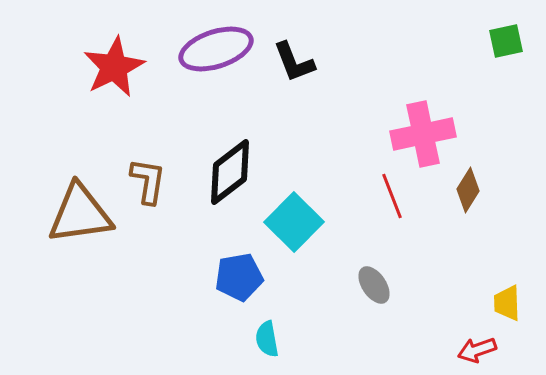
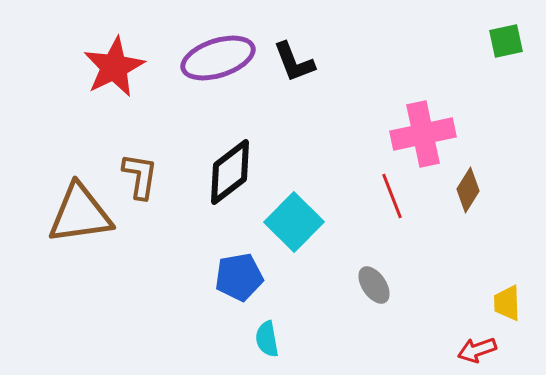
purple ellipse: moved 2 px right, 9 px down
brown L-shape: moved 8 px left, 5 px up
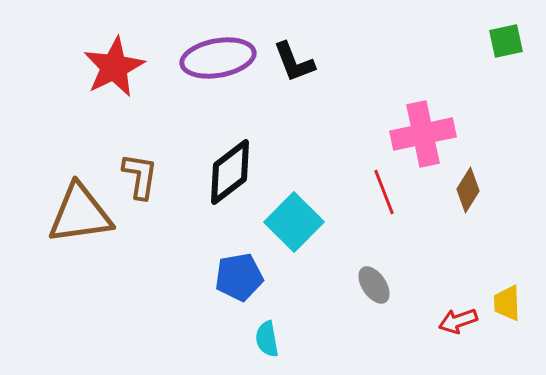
purple ellipse: rotated 8 degrees clockwise
red line: moved 8 px left, 4 px up
red arrow: moved 19 px left, 29 px up
